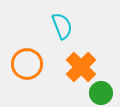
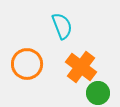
orange cross: rotated 8 degrees counterclockwise
green circle: moved 3 px left
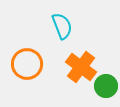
green circle: moved 8 px right, 7 px up
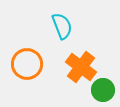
green circle: moved 3 px left, 4 px down
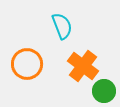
orange cross: moved 2 px right, 1 px up
green circle: moved 1 px right, 1 px down
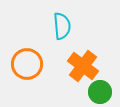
cyan semicircle: rotated 16 degrees clockwise
green circle: moved 4 px left, 1 px down
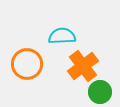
cyan semicircle: moved 10 px down; rotated 88 degrees counterclockwise
orange cross: rotated 16 degrees clockwise
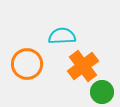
green circle: moved 2 px right
